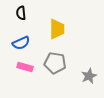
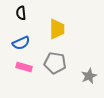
pink rectangle: moved 1 px left
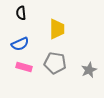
blue semicircle: moved 1 px left, 1 px down
gray star: moved 6 px up
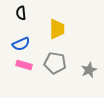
blue semicircle: moved 1 px right
pink rectangle: moved 2 px up
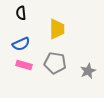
gray star: moved 1 px left, 1 px down
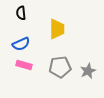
gray pentagon: moved 5 px right, 4 px down; rotated 15 degrees counterclockwise
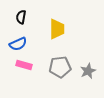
black semicircle: moved 4 px down; rotated 16 degrees clockwise
blue semicircle: moved 3 px left
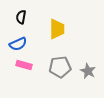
gray star: rotated 21 degrees counterclockwise
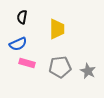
black semicircle: moved 1 px right
pink rectangle: moved 3 px right, 2 px up
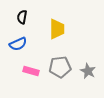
pink rectangle: moved 4 px right, 8 px down
